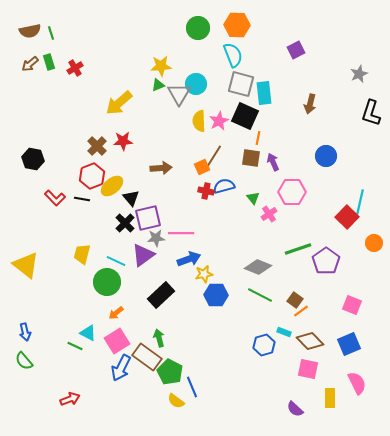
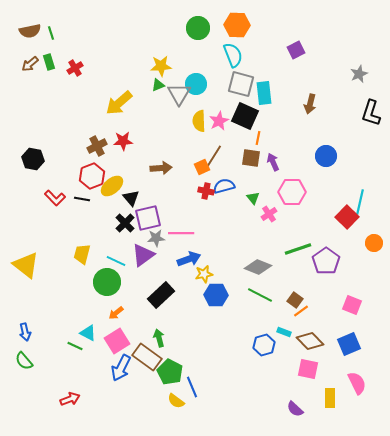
brown cross at (97, 146): rotated 18 degrees clockwise
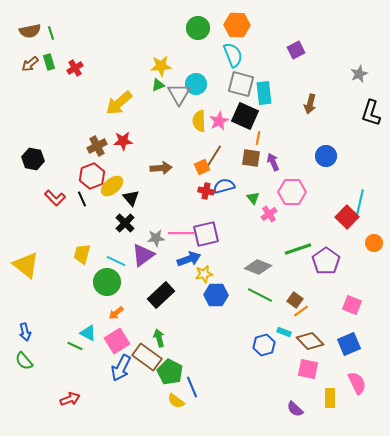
black line at (82, 199): rotated 56 degrees clockwise
purple square at (148, 218): moved 58 px right, 16 px down
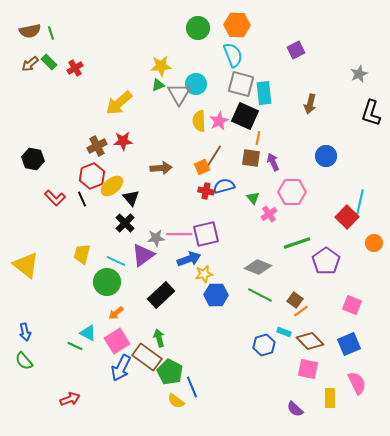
green rectangle at (49, 62): rotated 28 degrees counterclockwise
pink line at (181, 233): moved 2 px left, 1 px down
green line at (298, 249): moved 1 px left, 6 px up
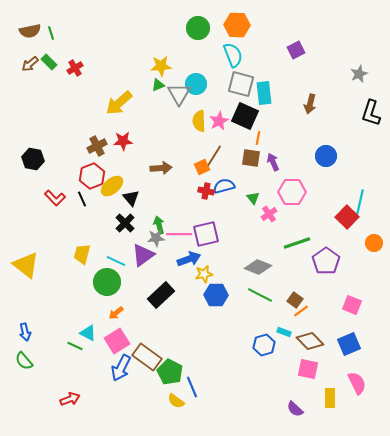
green arrow at (159, 338): moved 113 px up
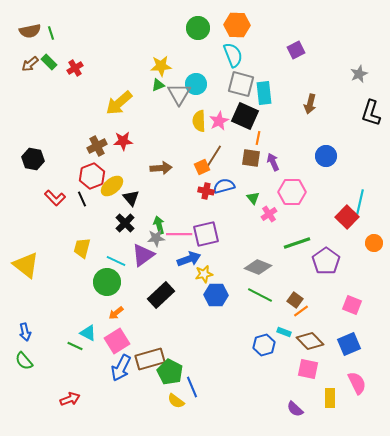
yellow trapezoid at (82, 254): moved 6 px up
brown rectangle at (147, 357): moved 3 px right, 2 px down; rotated 52 degrees counterclockwise
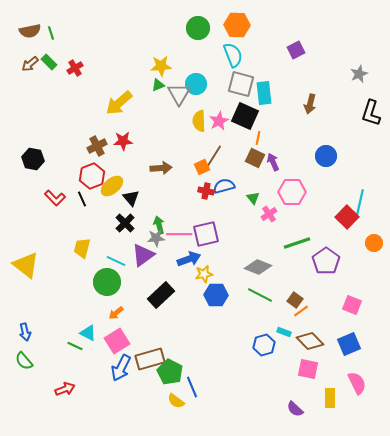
brown square at (251, 158): moved 4 px right; rotated 18 degrees clockwise
red arrow at (70, 399): moved 5 px left, 10 px up
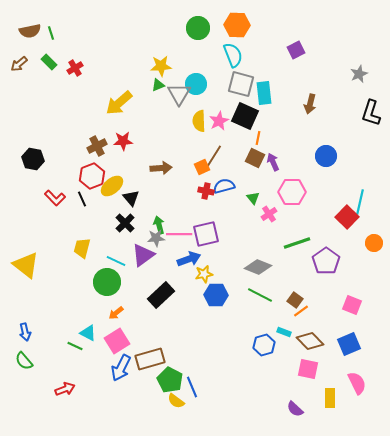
brown arrow at (30, 64): moved 11 px left
green pentagon at (170, 372): moved 8 px down
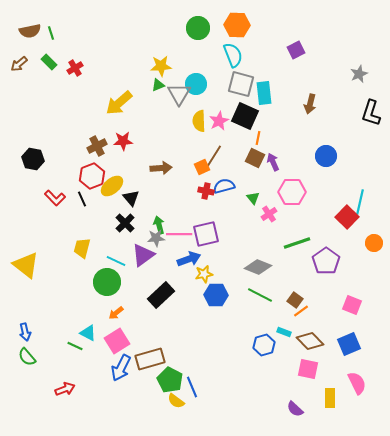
green semicircle at (24, 361): moved 3 px right, 4 px up
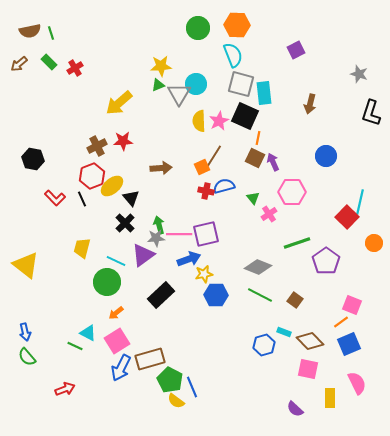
gray star at (359, 74): rotated 30 degrees counterclockwise
orange line at (301, 311): moved 40 px right, 11 px down
